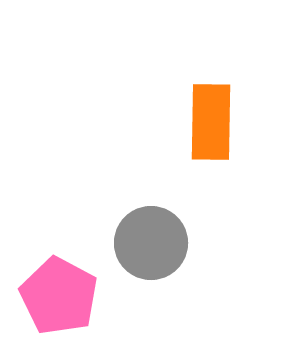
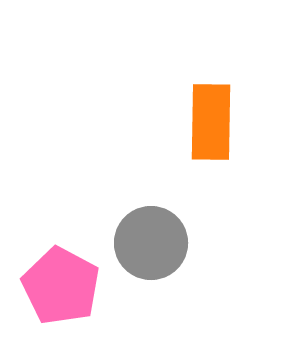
pink pentagon: moved 2 px right, 10 px up
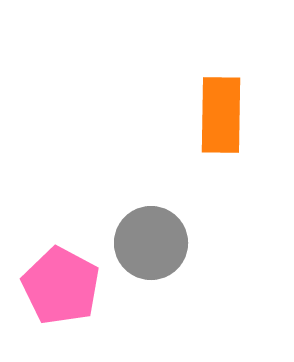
orange rectangle: moved 10 px right, 7 px up
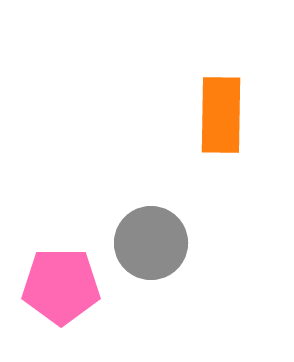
pink pentagon: rotated 28 degrees counterclockwise
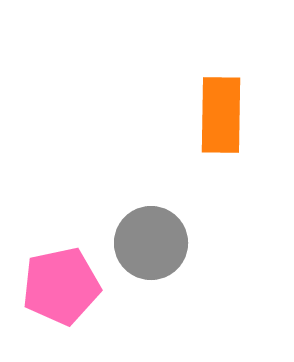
pink pentagon: rotated 12 degrees counterclockwise
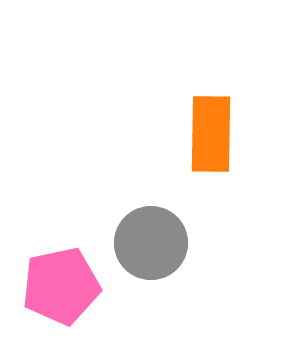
orange rectangle: moved 10 px left, 19 px down
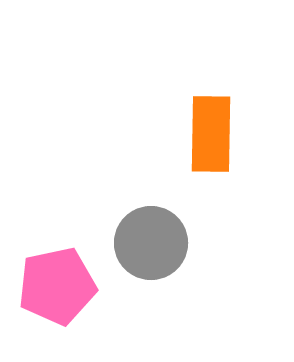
pink pentagon: moved 4 px left
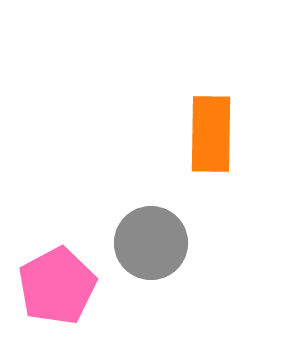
pink pentagon: rotated 16 degrees counterclockwise
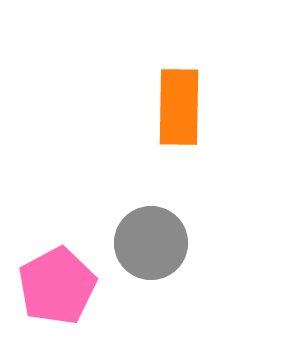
orange rectangle: moved 32 px left, 27 px up
